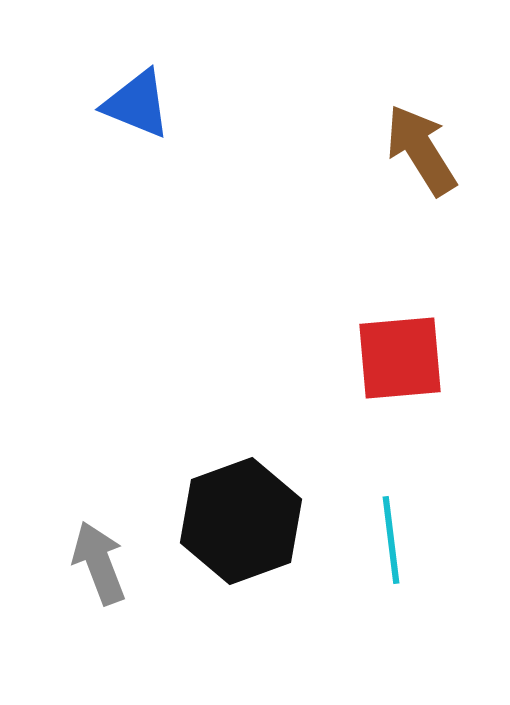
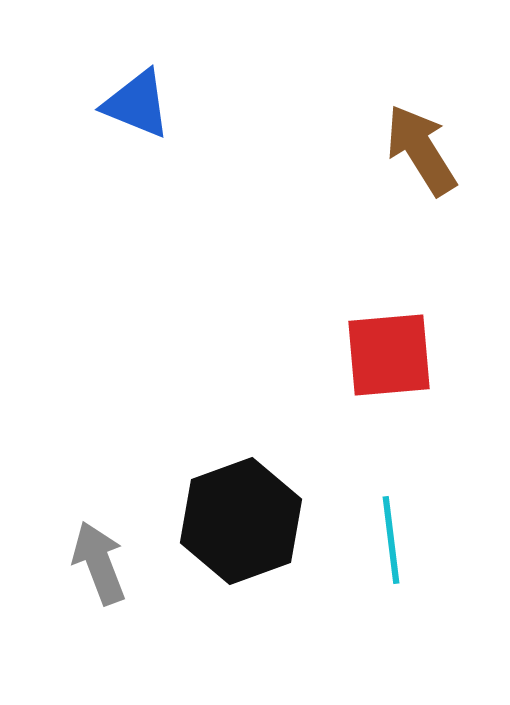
red square: moved 11 px left, 3 px up
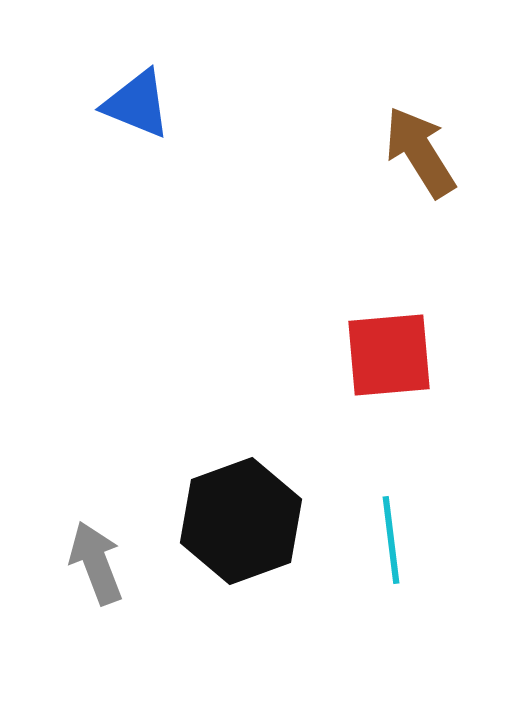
brown arrow: moved 1 px left, 2 px down
gray arrow: moved 3 px left
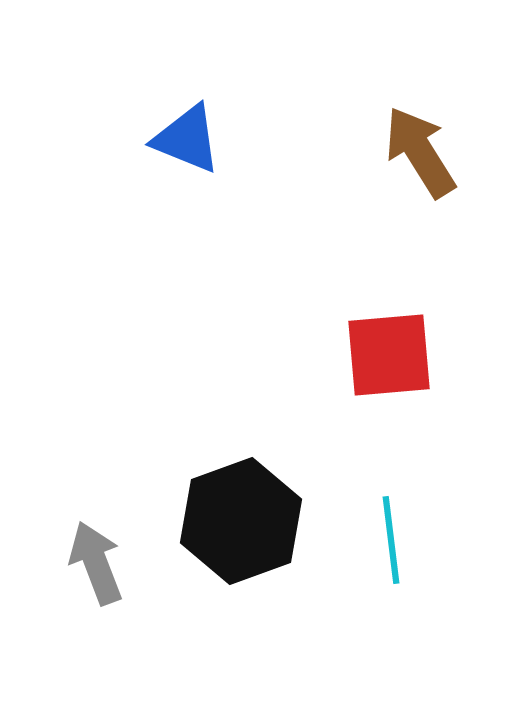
blue triangle: moved 50 px right, 35 px down
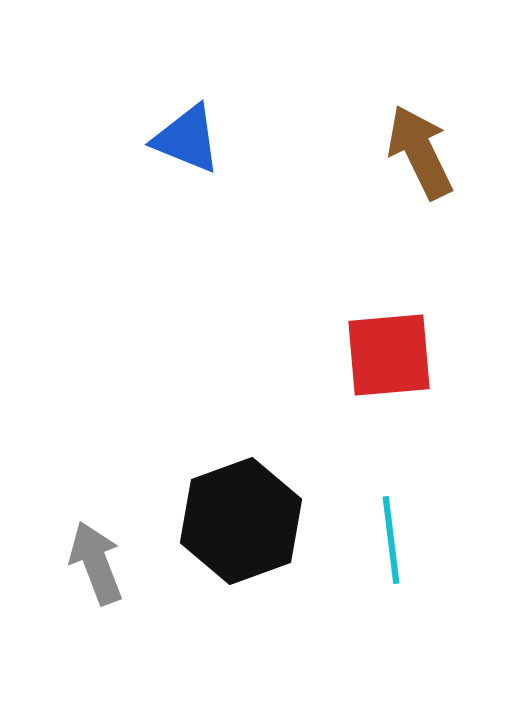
brown arrow: rotated 6 degrees clockwise
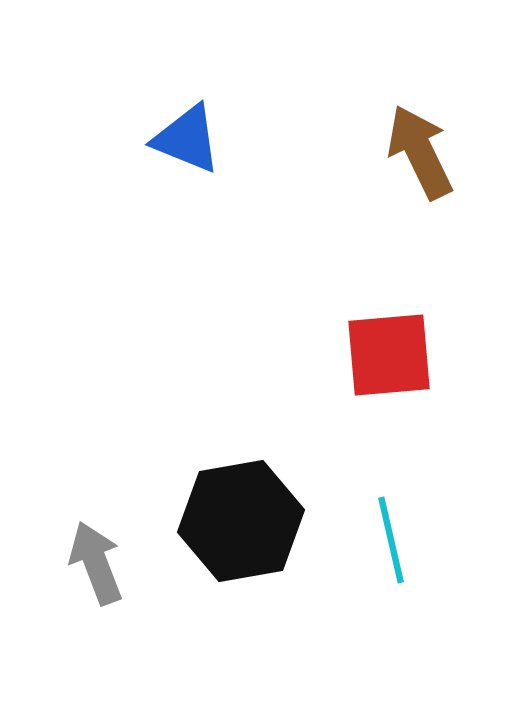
black hexagon: rotated 10 degrees clockwise
cyan line: rotated 6 degrees counterclockwise
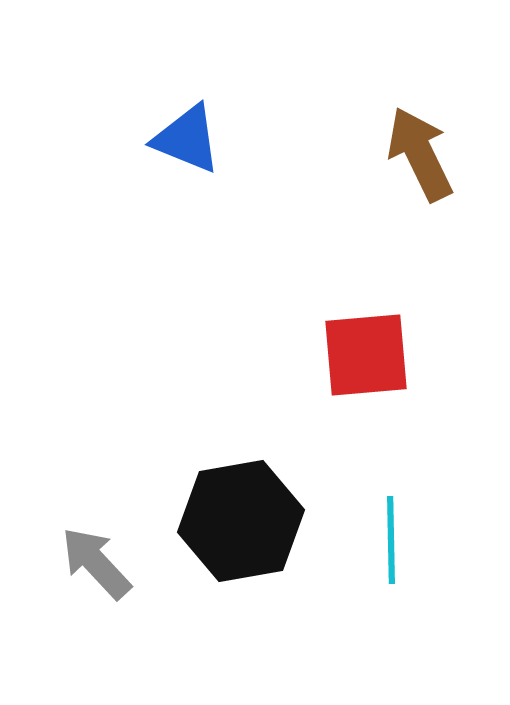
brown arrow: moved 2 px down
red square: moved 23 px left
cyan line: rotated 12 degrees clockwise
gray arrow: rotated 22 degrees counterclockwise
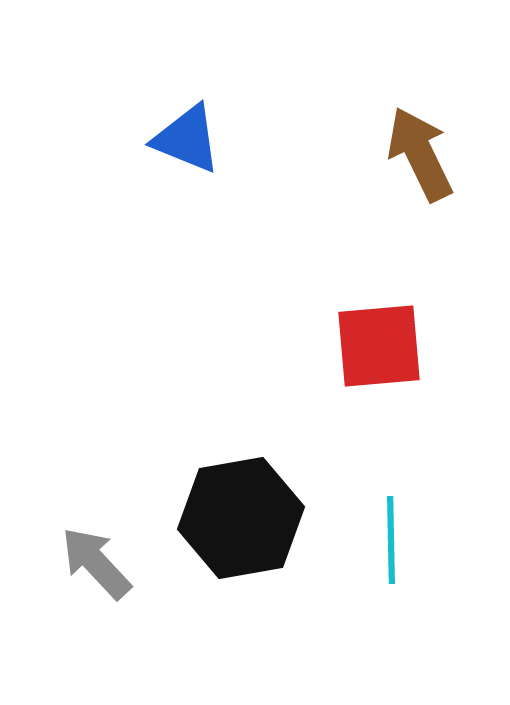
red square: moved 13 px right, 9 px up
black hexagon: moved 3 px up
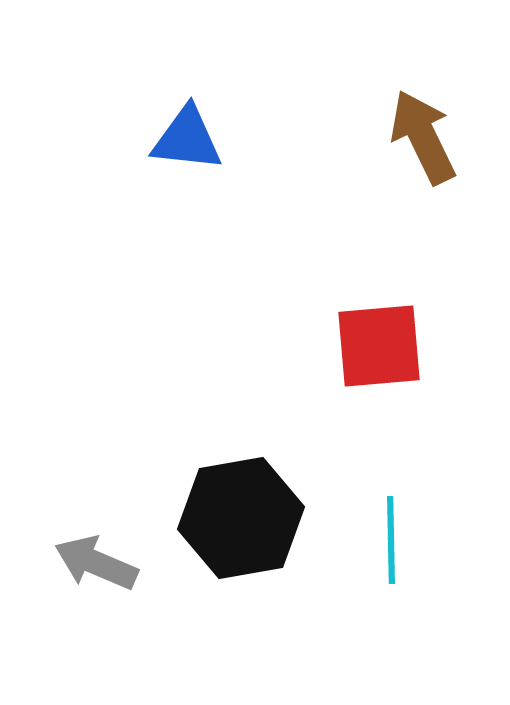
blue triangle: rotated 16 degrees counterclockwise
brown arrow: moved 3 px right, 17 px up
gray arrow: rotated 24 degrees counterclockwise
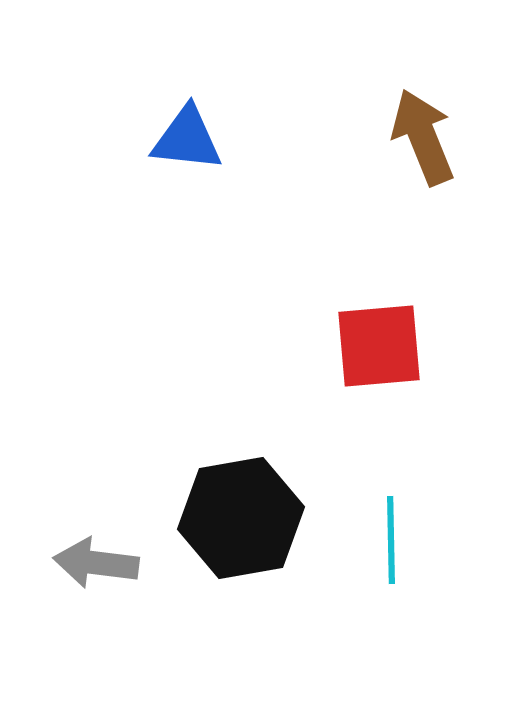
brown arrow: rotated 4 degrees clockwise
gray arrow: rotated 16 degrees counterclockwise
